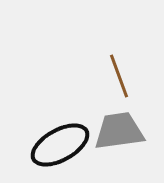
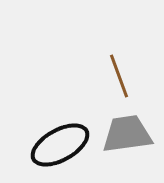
gray trapezoid: moved 8 px right, 3 px down
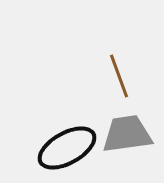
black ellipse: moved 7 px right, 3 px down
